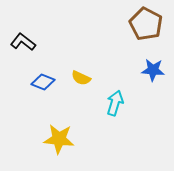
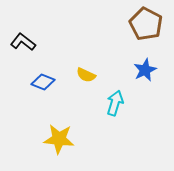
blue star: moved 8 px left; rotated 30 degrees counterclockwise
yellow semicircle: moved 5 px right, 3 px up
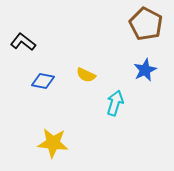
blue diamond: moved 1 px up; rotated 10 degrees counterclockwise
yellow star: moved 6 px left, 4 px down
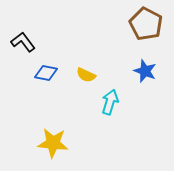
black L-shape: rotated 15 degrees clockwise
blue star: moved 1 px down; rotated 25 degrees counterclockwise
blue diamond: moved 3 px right, 8 px up
cyan arrow: moved 5 px left, 1 px up
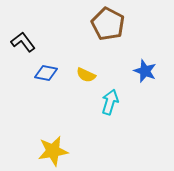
brown pentagon: moved 38 px left
yellow star: moved 8 px down; rotated 16 degrees counterclockwise
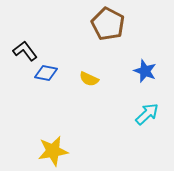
black L-shape: moved 2 px right, 9 px down
yellow semicircle: moved 3 px right, 4 px down
cyan arrow: moved 37 px right, 12 px down; rotated 30 degrees clockwise
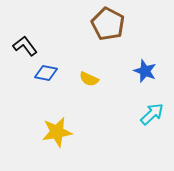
black L-shape: moved 5 px up
cyan arrow: moved 5 px right
yellow star: moved 4 px right, 19 px up
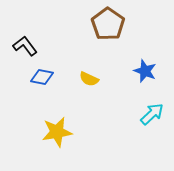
brown pentagon: rotated 8 degrees clockwise
blue diamond: moved 4 px left, 4 px down
